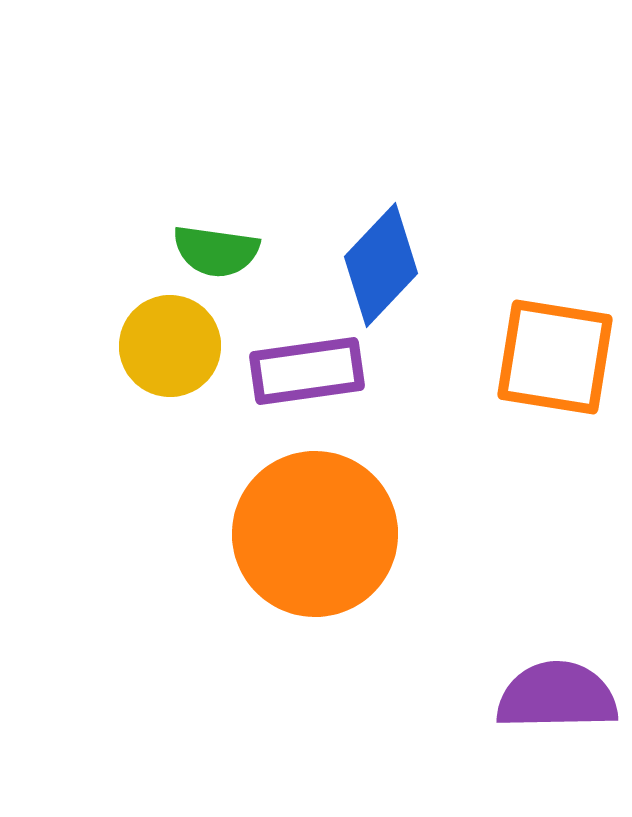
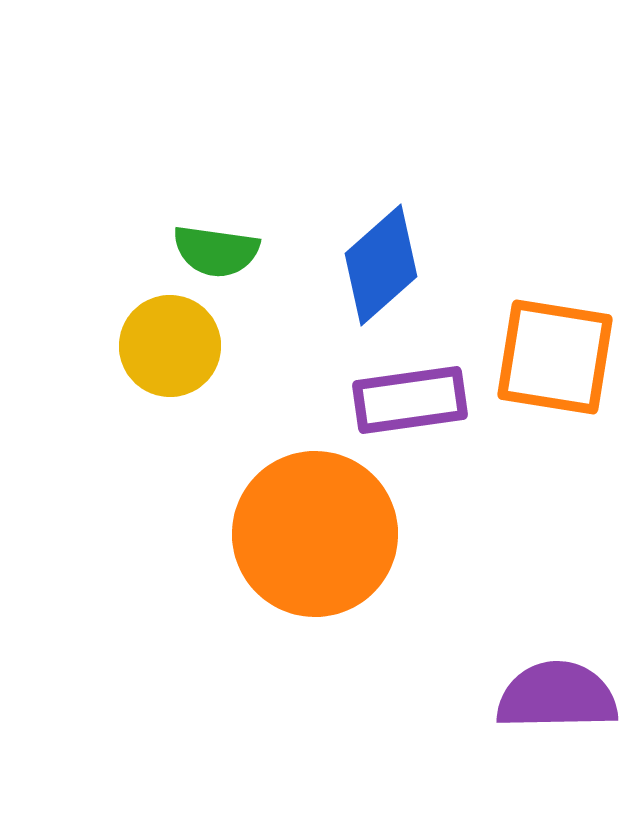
blue diamond: rotated 5 degrees clockwise
purple rectangle: moved 103 px right, 29 px down
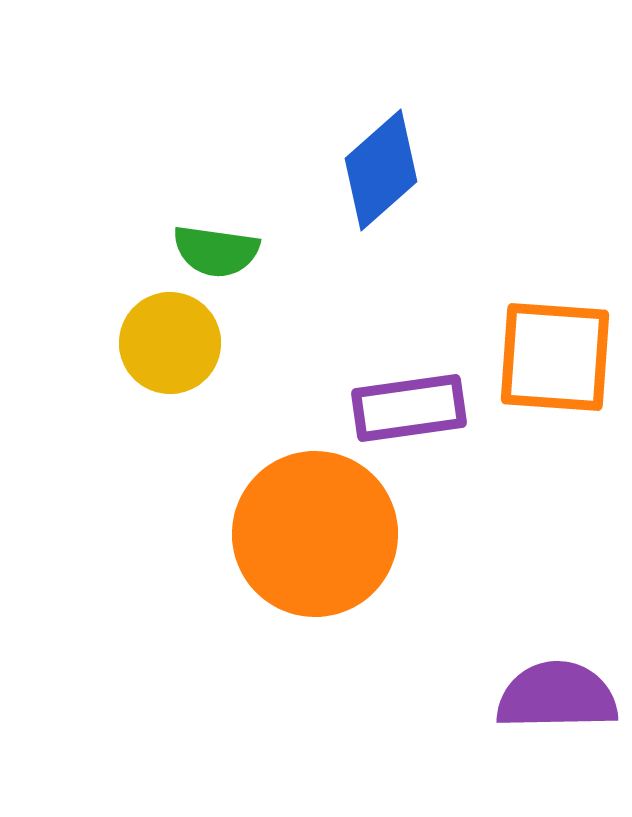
blue diamond: moved 95 px up
yellow circle: moved 3 px up
orange square: rotated 5 degrees counterclockwise
purple rectangle: moved 1 px left, 8 px down
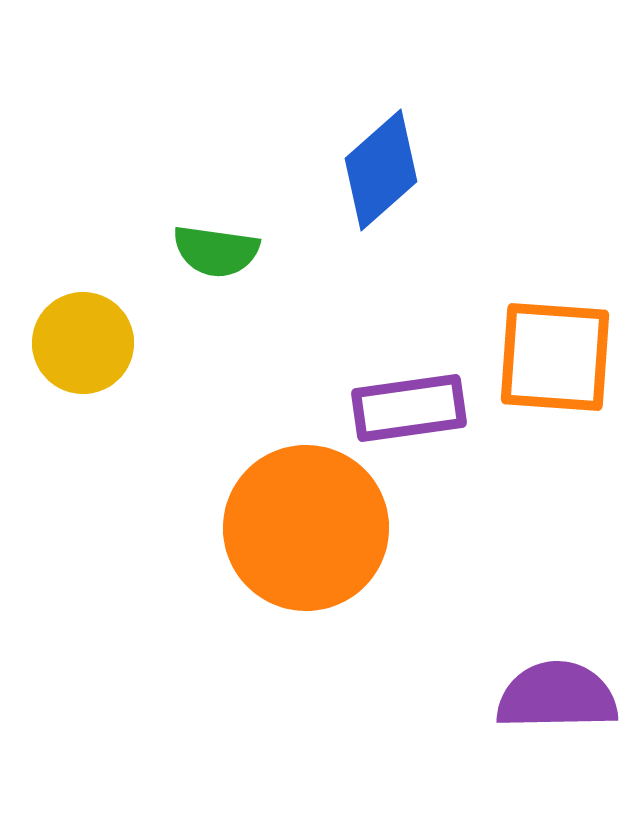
yellow circle: moved 87 px left
orange circle: moved 9 px left, 6 px up
